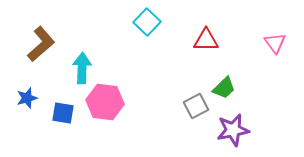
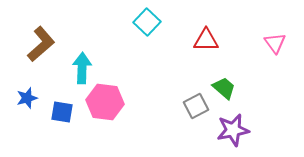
green trapezoid: rotated 95 degrees counterclockwise
blue square: moved 1 px left, 1 px up
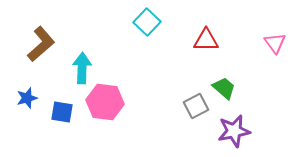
purple star: moved 1 px right, 1 px down
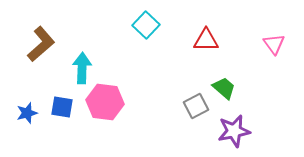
cyan square: moved 1 px left, 3 px down
pink triangle: moved 1 px left, 1 px down
blue star: moved 15 px down
blue square: moved 5 px up
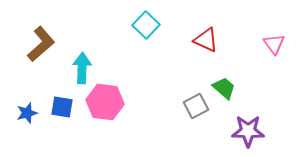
red triangle: rotated 24 degrees clockwise
purple star: moved 14 px right; rotated 12 degrees clockwise
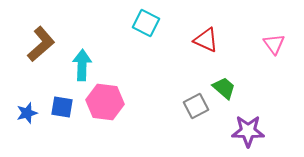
cyan square: moved 2 px up; rotated 16 degrees counterclockwise
cyan arrow: moved 3 px up
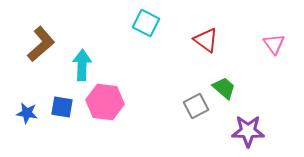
red triangle: rotated 12 degrees clockwise
blue star: rotated 25 degrees clockwise
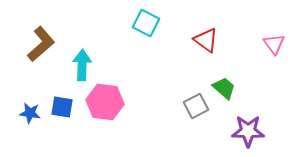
blue star: moved 3 px right
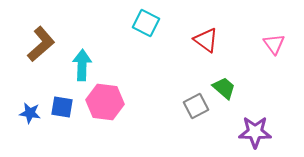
purple star: moved 7 px right, 1 px down
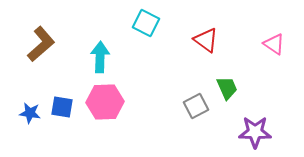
pink triangle: rotated 20 degrees counterclockwise
cyan arrow: moved 18 px right, 8 px up
green trapezoid: moved 3 px right; rotated 25 degrees clockwise
pink hexagon: rotated 9 degrees counterclockwise
